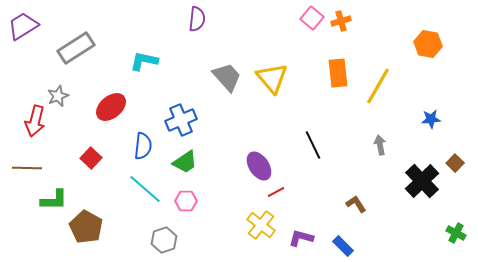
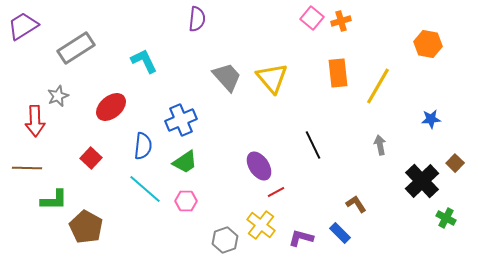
cyan L-shape: rotated 52 degrees clockwise
red arrow: rotated 16 degrees counterclockwise
green cross: moved 10 px left, 15 px up
gray hexagon: moved 61 px right
blue rectangle: moved 3 px left, 13 px up
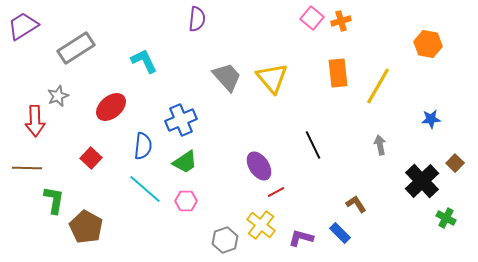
green L-shape: rotated 80 degrees counterclockwise
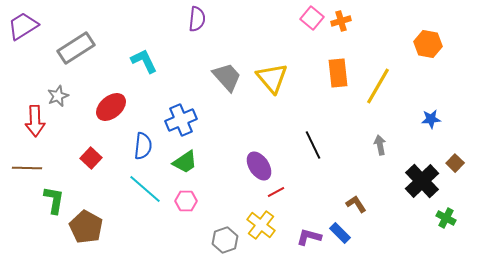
purple L-shape: moved 8 px right, 1 px up
